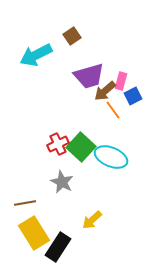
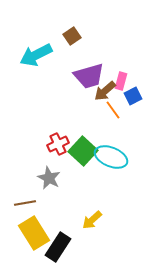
green square: moved 2 px right, 4 px down
gray star: moved 13 px left, 4 px up
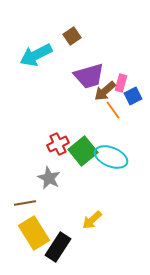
pink rectangle: moved 2 px down
green square: rotated 8 degrees clockwise
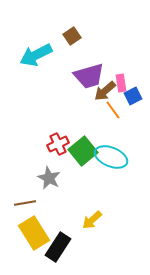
pink rectangle: rotated 24 degrees counterclockwise
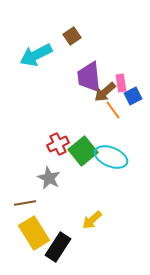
purple trapezoid: moved 1 px down; rotated 100 degrees clockwise
brown arrow: moved 1 px down
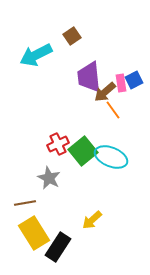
blue square: moved 1 px right, 16 px up
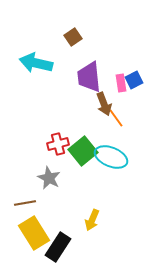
brown square: moved 1 px right, 1 px down
cyan arrow: moved 8 px down; rotated 40 degrees clockwise
brown arrow: moved 1 px left, 12 px down; rotated 70 degrees counterclockwise
orange line: moved 3 px right, 8 px down
red cross: rotated 10 degrees clockwise
yellow arrow: rotated 25 degrees counterclockwise
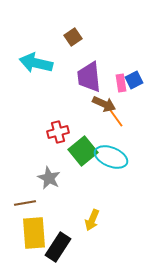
brown arrow: rotated 45 degrees counterclockwise
red cross: moved 12 px up
yellow rectangle: rotated 28 degrees clockwise
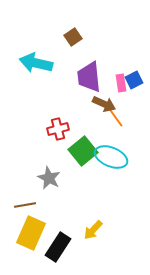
red cross: moved 3 px up
brown line: moved 2 px down
yellow arrow: moved 1 px right, 10 px down; rotated 20 degrees clockwise
yellow rectangle: moved 3 px left; rotated 28 degrees clockwise
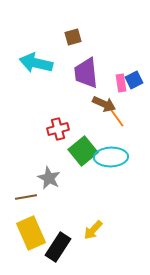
brown square: rotated 18 degrees clockwise
purple trapezoid: moved 3 px left, 4 px up
orange line: moved 1 px right
cyan ellipse: rotated 24 degrees counterclockwise
brown line: moved 1 px right, 8 px up
yellow rectangle: rotated 48 degrees counterclockwise
